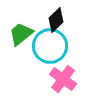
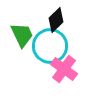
green trapezoid: moved 1 px right, 1 px down; rotated 104 degrees clockwise
pink cross: moved 1 px right, 10 px up
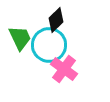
green trapezoid: moved 2 px left, 3 px down
cyan circle: moved 1 px left, 1 px up
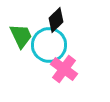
green trapezoid: moved 1 px right, 2 px up
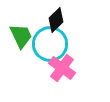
cyan circle: moved 1 px right, 1 px up
pink cross: moved 2 px left, 1 px up
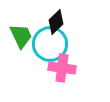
black diamond: moved 2 px down
pink cross: rotated 28 degrees counterclockwise
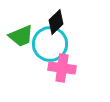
green trapezoid: rotated 92 degrees clockwise
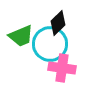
black diamond: moved 2 px right, 1 px down
